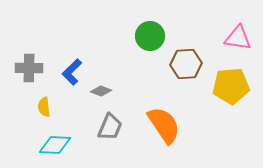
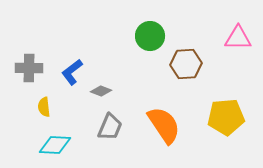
pink triangle: rotated 8 degrees counterclockwise
blue L-shape: rotated 8 degrees clockwise
yellow pentagon: moved 5 px left, 31 px down
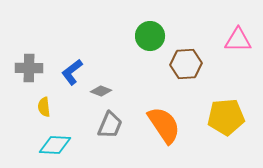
pink triangle: moved 2 px down
gray trapezoid: moved 2 px up
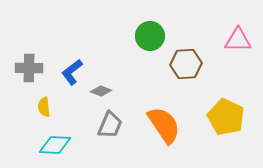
yellow pentagon: rotated 30 degrees clockwise
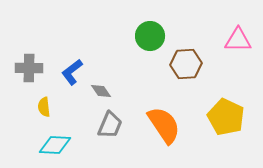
gray diamond: rotated 35 degrees clockwise
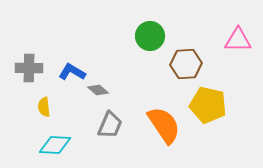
blue L-shape: rotated 68 degrees clockwise
gray diamond: moved 3 px left, 1 px up; rotated 15 degrees counterclockwise
yellow pentagon: moved 18 px left, 12 px up; rotated 12 degrees counterclockwise
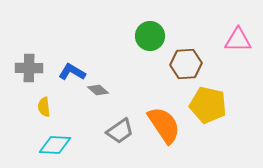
gray trapezoid: moved 10 px right, 6 px down; rotated 32 degrees clockwise
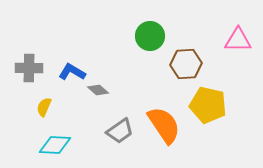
yellow semicircle: rotated 30 degrees clockwise
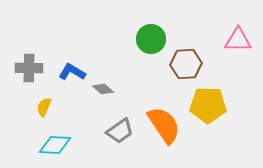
green circle: moved 1 px right, 3 px down
gray diamond: moved 5 px right, 1 px up
yellow pentagon: rotated 12 degrees counterclockwise
